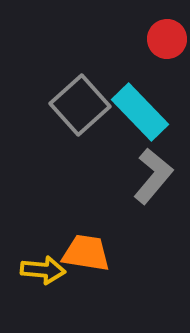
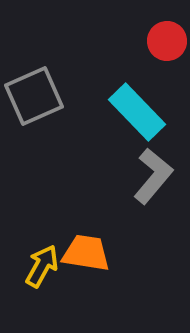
red circle: moved 2 px down
gray square: moved 46 px left, 9 px up; rotated 18 degrees clockwise
cyan rectangle: moved 3 px left
yellow arrow: moved 1 px left, 4 px up; rotated 66 degrees counterclockwise
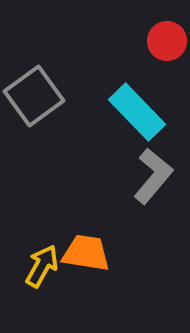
gray square: rotated 12 degrees counterclockwise
